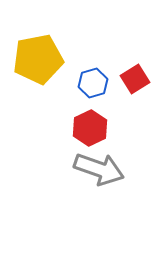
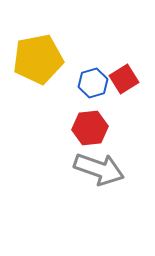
red square: moved 11 px left
red hexagon: rotated 20 degrees clockwise
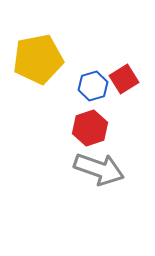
blue hexagon: moved 3 px down
red hexagon: rotated 12 degrees counterclockwise
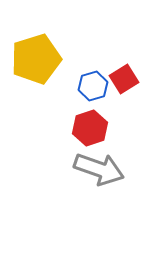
yellow pentagon: moved 2 px left; rotated 6 degrees counterclockwise
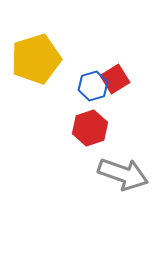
red square: moved 9 px left
gray arrow: moved 24 px right, 5 px down
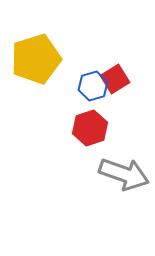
gray arrow: moved 1 px right
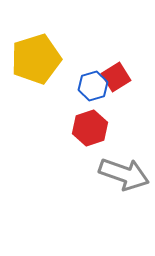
red square: moved 1 px right, 2 px up
